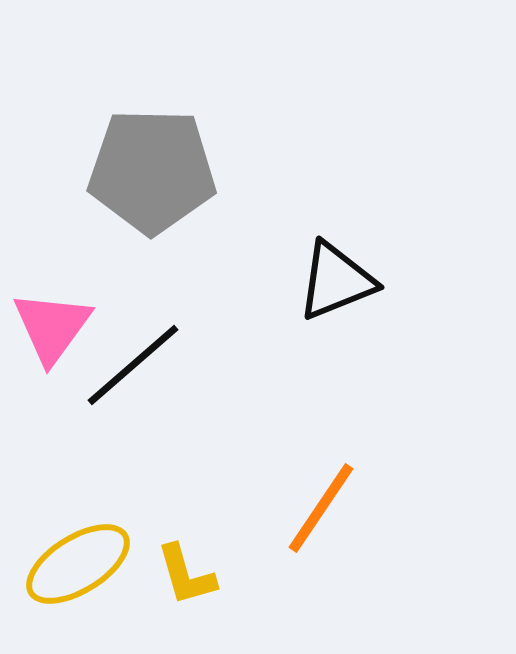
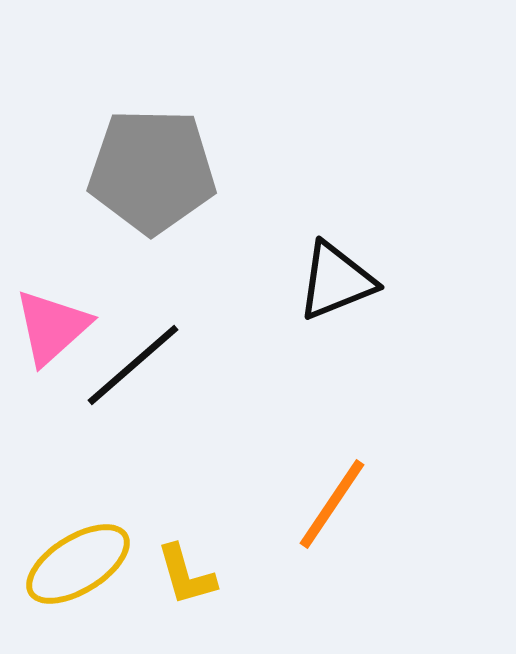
pink triangle: rotated 12 degrees clockwise
orange line: moved 11 px right, 4 px up
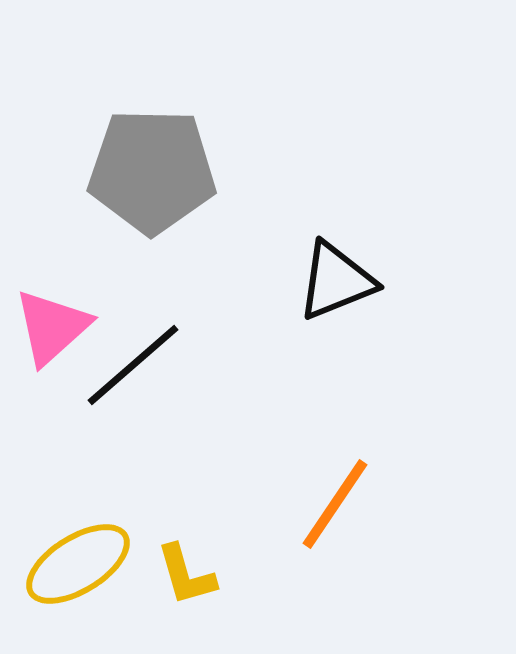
orange line: moved 3 px right
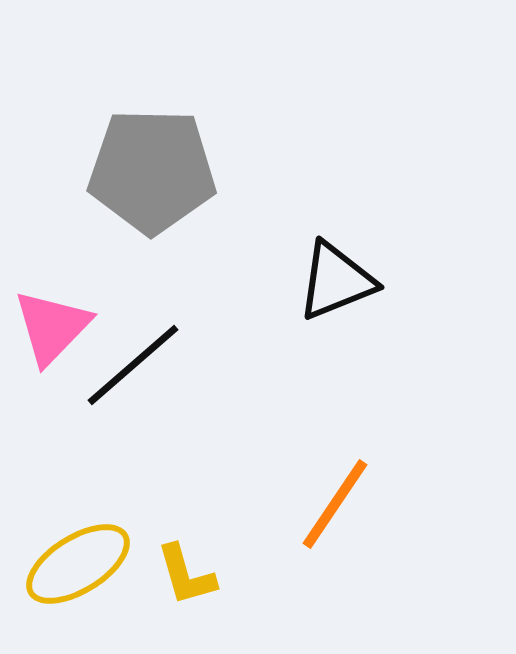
pink triangle: rotated 4 degrees counterclockwise
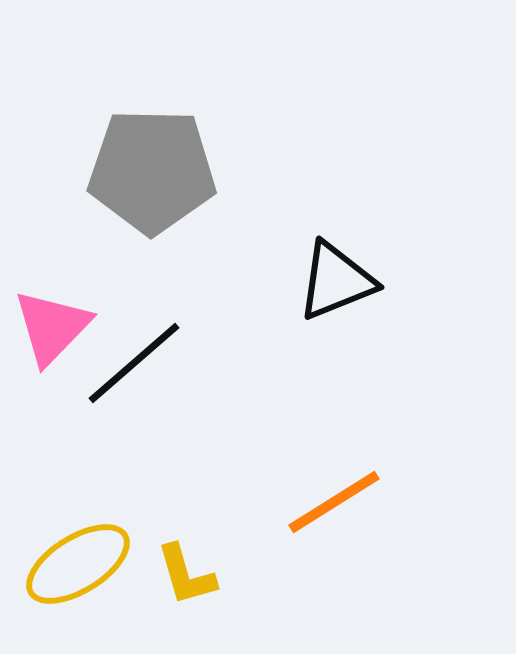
black line: moved 1 px right, 2 px up
orange line: moved 1 px left, 2 px up; rotated 24 degrees clockwise
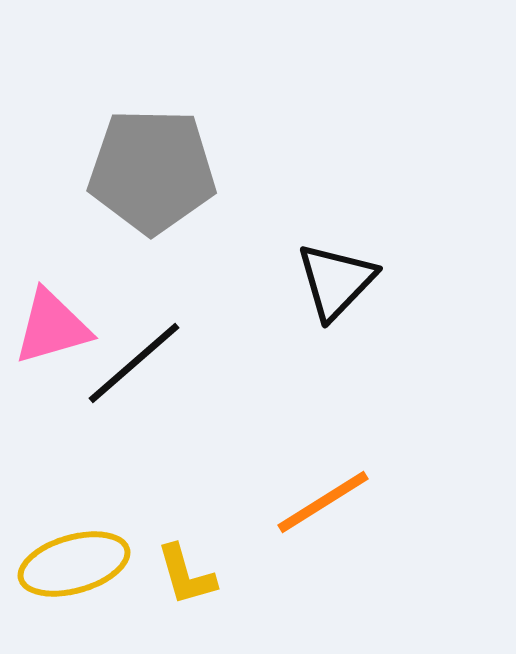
black triangle: rotated 24 degrees counterclockwise
pink triangle: rotated 30 degrees clockwise
orange line: moved 11 px left
yellow ellipse: moved 4 px left; rotated 16 degrees clockwise
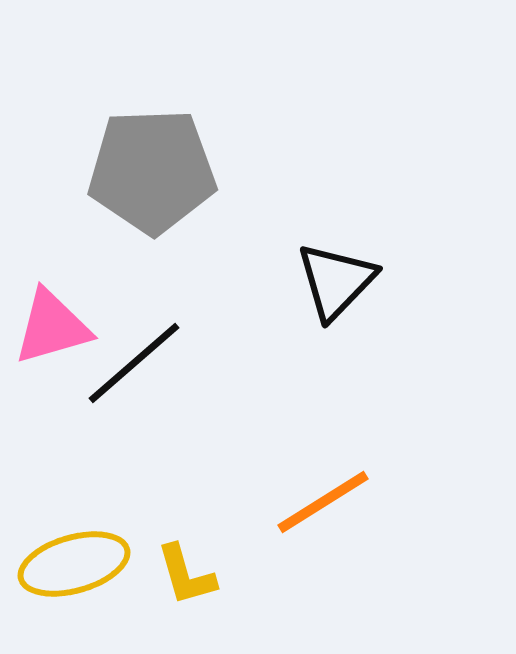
gray pentagon: rotated 3 degrees counterclockwise
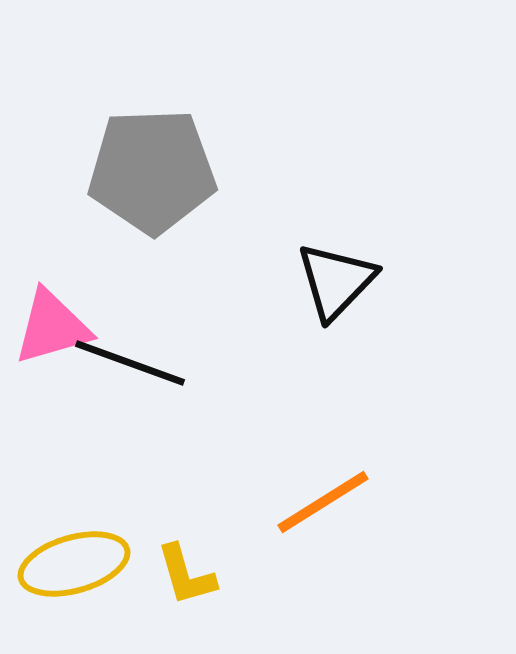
black line: moved 4 px left; rotated 61 degrees clockwise
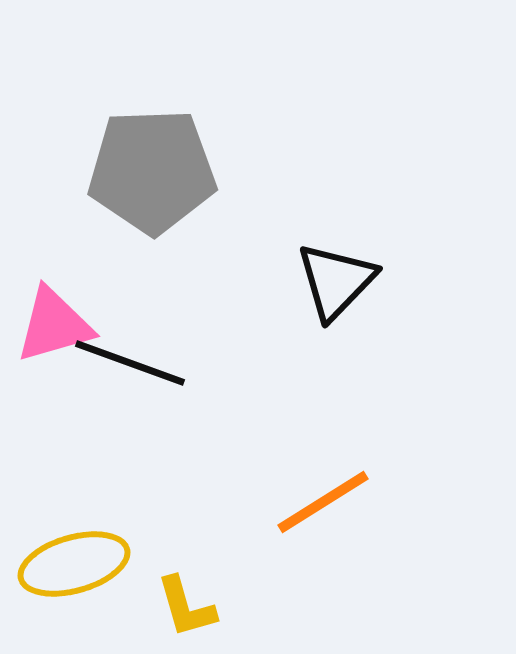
pink triangle: moved 2 px right, 2 px up
yellow L-shape: moved 32 px down
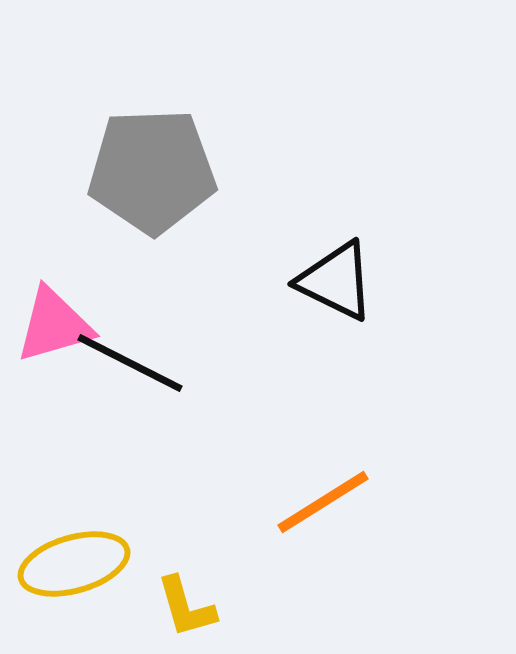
black triangle: rotated 48 degrees counterclockwise
black line: rotated 7 degrees clockwise
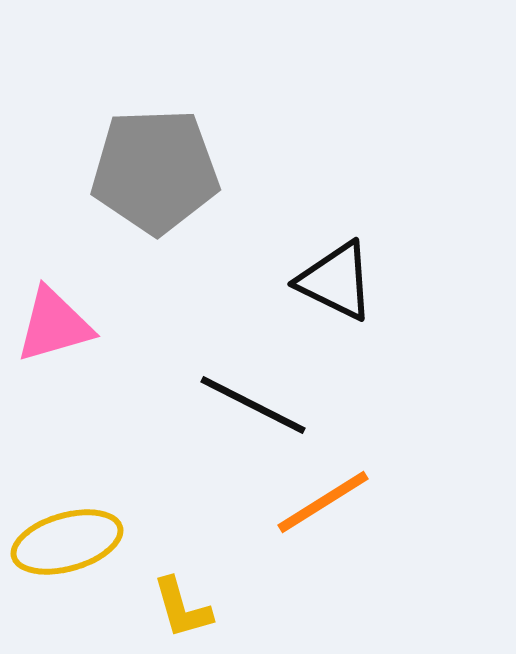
gray pentagon: moved 3 px right
black line: moved 123 px right, 42 px down
yellow ellipse: moved 7 px left, 22 px up
yellow L-shape: moved 4 px left, 1 px down
